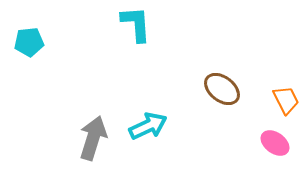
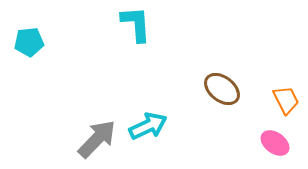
gray arrow: moved 4 px right, 1 px down; rotated 27 degrees clockwise
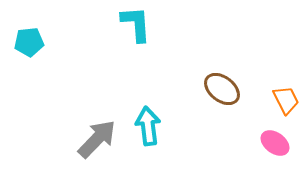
cyan arrow: rotated 72 degrees counterclockwise
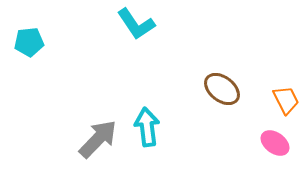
cyan L-shape: rotated 150 degrees clockwise
cyan arrow: moved 1 px left, 1 px down
gray arrow: moved 1 px right
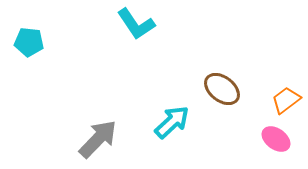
cyan pentagon: rotated 12 degrees clockwise
orange trapezoid: rotated 100 degrees counterclockwise
cyan arrow: moved 25 px right, 5 px up; rotated 54 degrees clockwise
pink ellipse: moved 1 px right, 4 px up
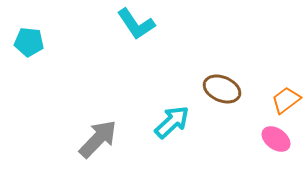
brown ellipse: rotated 15 degrees counterclockwise
